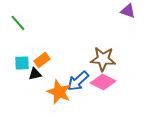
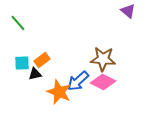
purple triangle: rotated 21 degrees clockwise
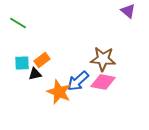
green line: rotated 18 degrees counterclockwise
pink diamond: rotated 15 degrees counterclockwise
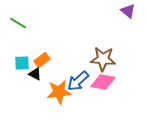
black triangle: rotated 40 degrees clockwise
orange star: rotated 30 degrees counterclockwise
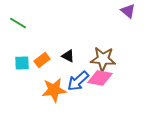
black triangle: moved 33 px right, 18 px up
pink diamond: moved 3 px left, 4 px up
orange star: moved 5 px left, 2 px up
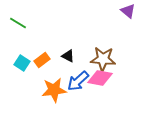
cyan square: rotated 35 degrees clockwise
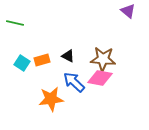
green line: moved 3 px left; rotated 18 degrees counterclockwise
orange rectangle: rotated 21 degrees clockwise
blue arrow: moved 4 px left, 1 px down; rotated 85 degrees clockwise
orange star: moved 3 px left, 9 px down
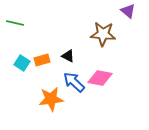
brown star: moved 25 px up
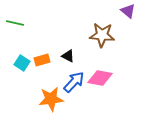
brown star: moved 1 px left, 1 px down
blue arrow: rotated 90 degrees clockwise
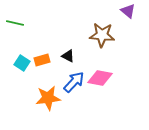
orange star: moved 3 px left, 1 px up
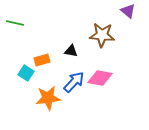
black triangle: moved 3 px right, 5 px up; rotated 16 degrees counterclockwise
cyan square: moved 4 px right, 10 px down
